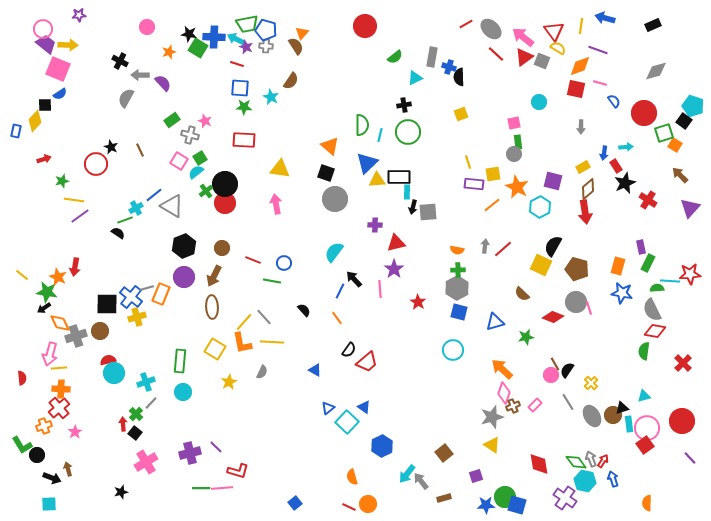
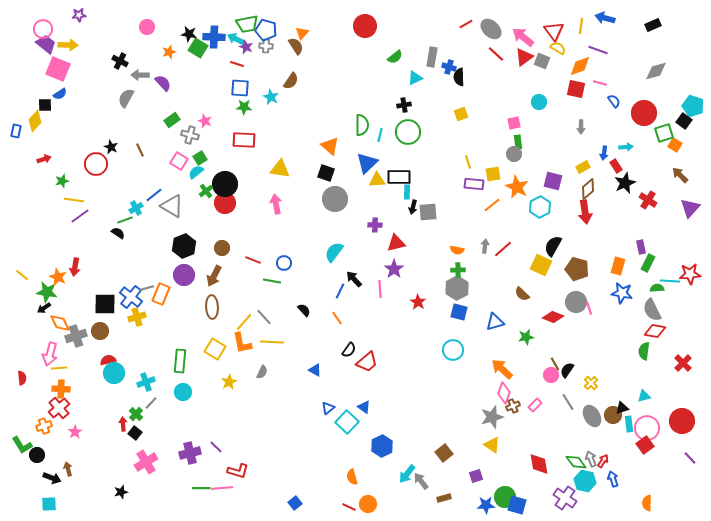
purple circle at (184, 277): moved 2 px up
black square at (107, 304): moved 2 px left
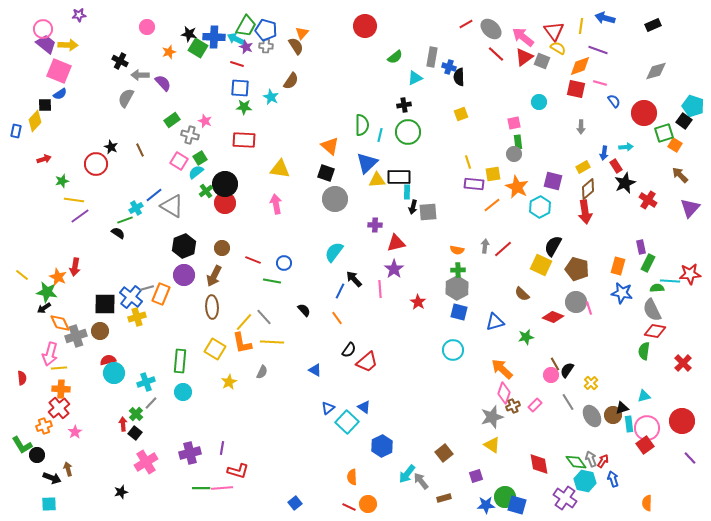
green trapezoid at (247, 24): moved 1 px left, 2 px down; rotated 50 degrees counterclockwise
pink square at (58, 69): moved 1 px right, 2 px down
purple line at (216, 447): moved 6 px right, 1 px down; rotated 56 degrees clockwise
orange semicircle at (352, 477): rotated 14 degrees clockwise
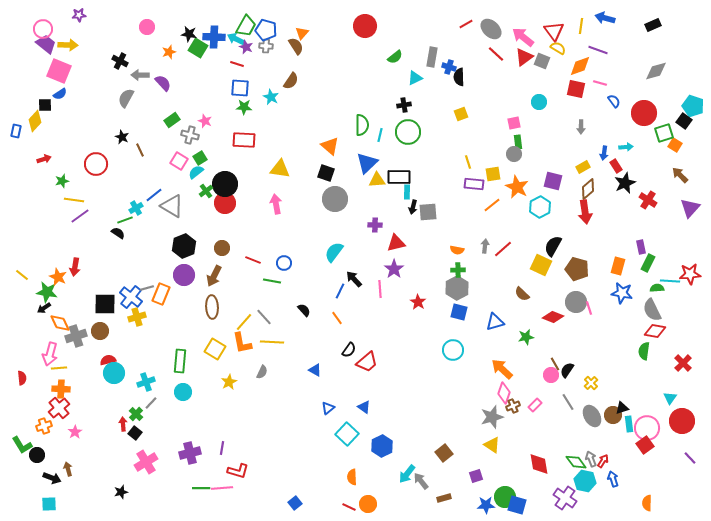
black star at (111, 147): moved 11 px right, 10 px up
cyan triangle at (644, 396): moved 26 px right, 2 px down; rotated 40 degrees counterclockwise
cyan square at (347, 422): moved 12 px down
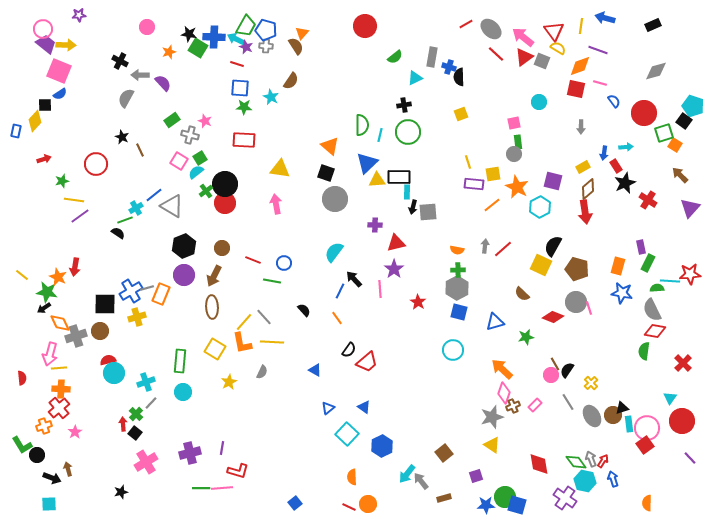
yellow arrow at (68, 45): moved 2 px left
blue cross at (131, 297): moved 6 px up; rotated 20 degrees clockwise
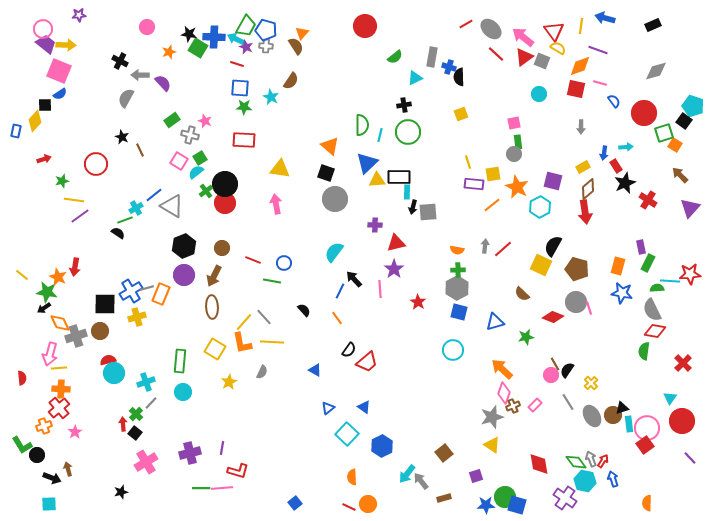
cyan circle at (539, 102): moved 8 px up
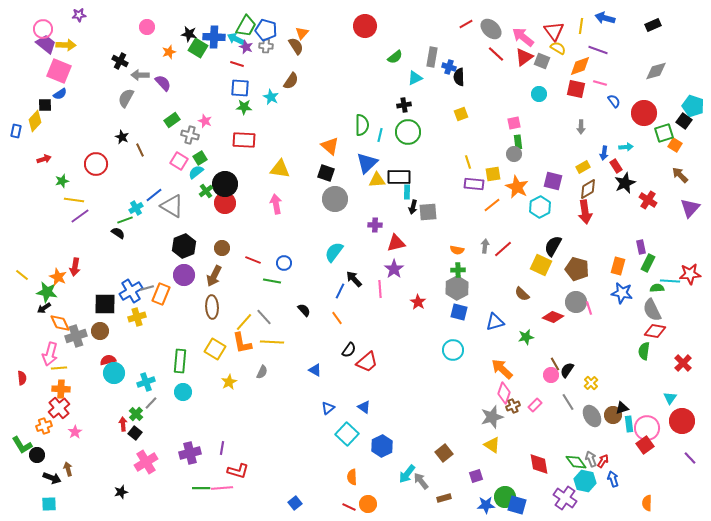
brown diamond at (588, 189): rotated 10 degrees clockwise
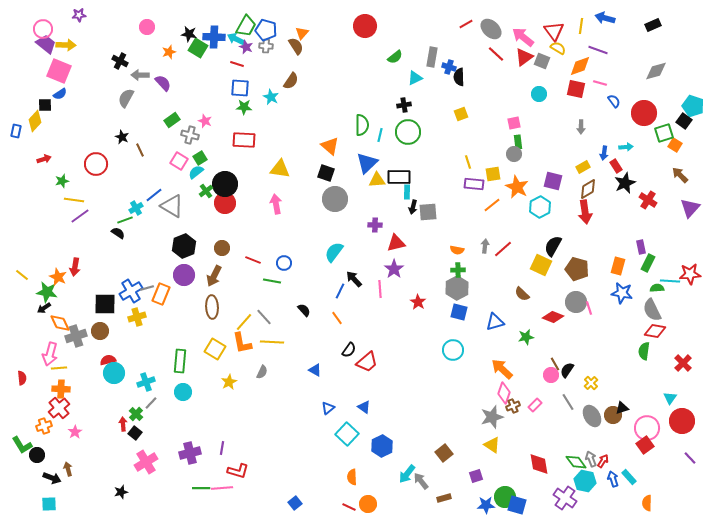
cyan rectangle at (629, 424): moved 53 px down; rotated 35 degrees counterclockwise
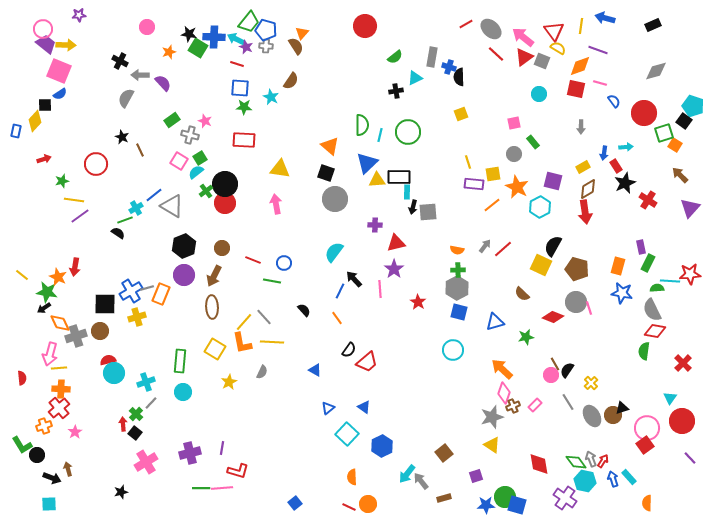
green trapezoid at (246, 26): moved 3 px right, 4 px up; rotated 10 degrees clockwise
black cross at (404, 105): moved 8 px left, 14 px up
green rectangle at (518, 142): moved 15 px right; rotated 32 degrees counterclockwise
gray arrow at (485, 246): rotated 32 degrees clockwise
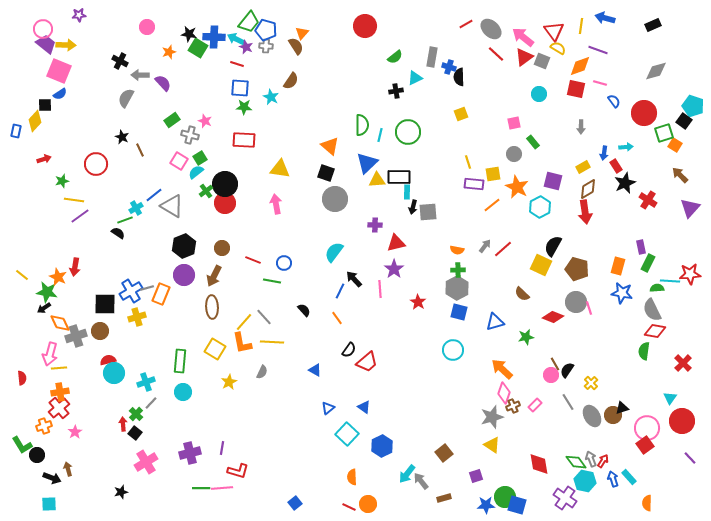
orange cross at (61, 389): moved 1 px left, 3 px down; rotated 12 degrees counterclockwise
